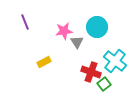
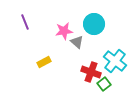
cyan circle: moved 3 px left, 3 px up
gray triangle: rotated 16 degrees counterclockwise
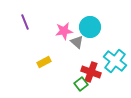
cyan circle: moved 4 px left, 3 px down
green square: moved 23 px left
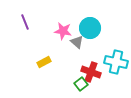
cyan circle: moved 1 px down
pink star: moved 1 px left; rotated 18 degrees clockwise
cyan cross: moved 1 px right, 1 px down; rotated 25 degrees counterclockwise
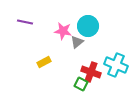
purple line: rotated 56 degrees counterclockwise
cyan circle: moved 2 px left, 2 px up
gray triangle: rotated 40 degrees clockwise
cyan cross: moved 3 px down; rotated 10 degrees clockwise
green square: rotated 24 degrees counterclockwise
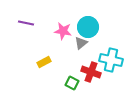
purple line: moved 1 px right, 1 px down
cyan circle: moved 1 px down
gray triangle: moved 4 px right, 1 px down
cyan cross: moved 5 px left, 5 px up; rotated 10 degrees counterclockwise
green square: moved 9 px left, 1 px up
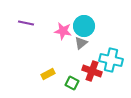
cyan circle: moved 4 px left, 1 px up
yellow rectangle: moved 4 px right, 12 px down
red cross: moved 1 px right, 1 px up
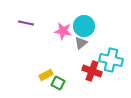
yellow rectangle: moved 2 px left, 1 px down
green square: moved 14 px left
